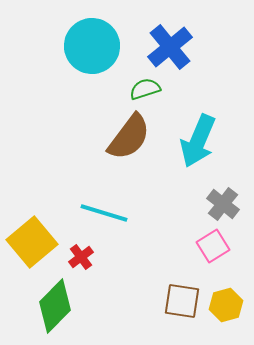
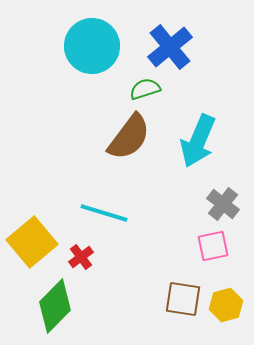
pink square: rotated 20 degrees clockwise
brown square: moved 1 px right, 2 px up
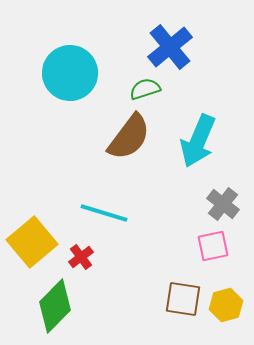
cyan circle: moved 22 px left, 27 px down
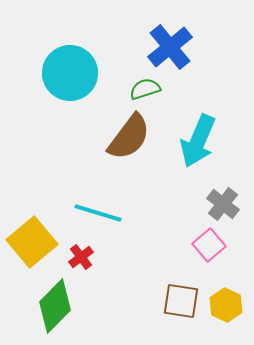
cyan line: moved 6 px left
pink square: moved 4 px left, 1 px up; rotated 28 degrees counterclockwise
brown square: moved 2 px left, 2 px down
yellow hexagon: rotated 20 degrees counterclockwise
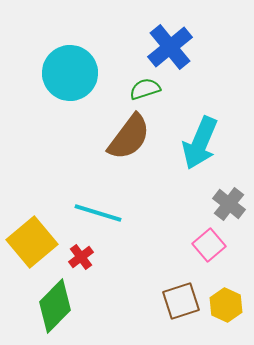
cyan arrow: moved 2 px right, 2 px down
gray cross: moved 6 px right
brown square: rotated 27 degrees counterclockwise
